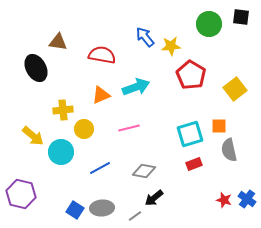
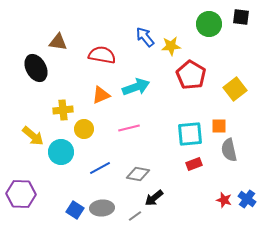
cyan square: rotated 12 degrees clockwise
gray diamond: moved 6 px left, 3 px down
purple hexagon: rotated 12 degrees counterclockwise
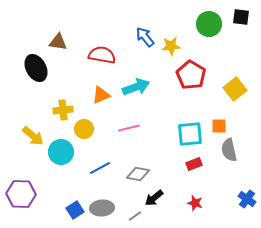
red star: moved 29 px left, 3 px down
blue square: rotated 24 degrees clockwise
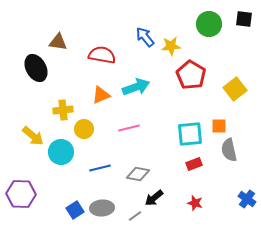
black square: moved 3 px right, 2 px down
blue line: rotated 15 degrees clockwise
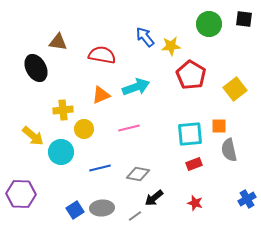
blue cross: rotated 24 degrees clockwise
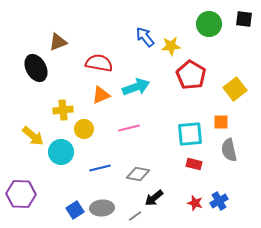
brown triangle: rotated 30 degrees counterclockwise
red semicircle: moved 3 px left, 8 px down
orange square: moved 2 px right, 4 px up
red rectangle: rotated 35 degrees clockwise
blue cross: moved 28 px left, 2 px down
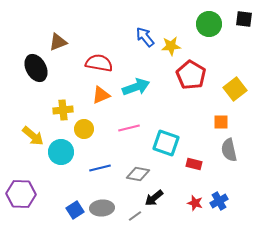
cyan square: moved 24 px left, 9 px down; rotated 24 degrees clockwise
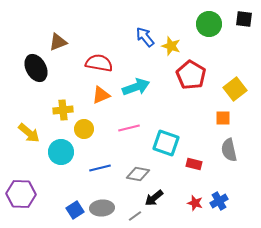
yellow star: rotated 24 degrees clockwise
orange square: moved 2 px right, 4 px up
yellow arrow: moved 4 px left, 3 px up
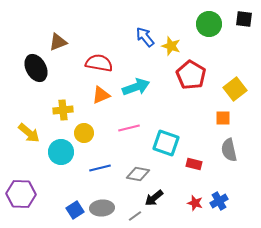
yellow circle: moved 4 px down
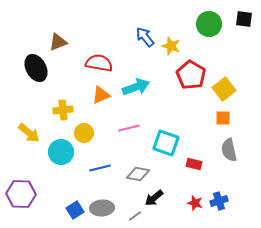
yellow square: moved 11 px left
blue cross: rotated 12 degrees clockwise
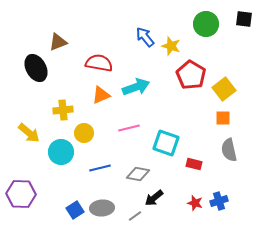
green circle: moved 3 px left
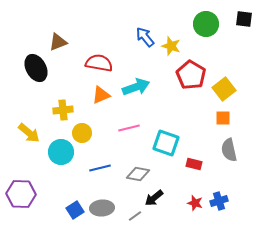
yellow circle: moved 2 px left
